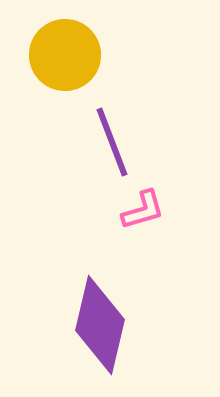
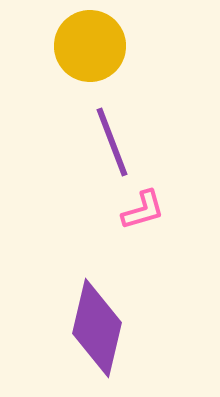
yellow circle: moved 25 px right, 9 px up
purple diamond: moved 3 px left, 3 px down
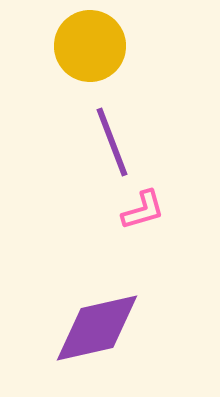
purple diamond: rotated 64 degrees clockwise
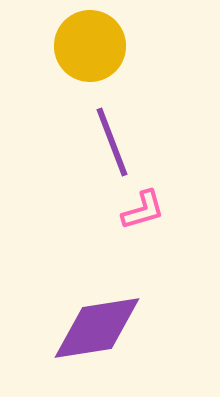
purple diamond: rotated 4 degrees clockwise
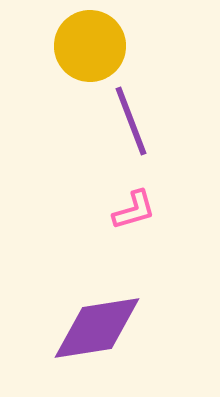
purple line: moved 19 px right, 21 px up
pink L-shape: moved 9 px left
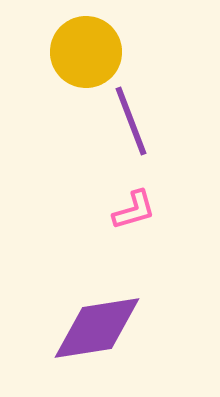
yellow circle: moved 4 px left, 6 px down
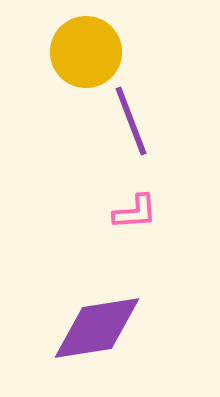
pink L-shape: moved 1 px right, 2 px down; rotated 12 degrees clockwise
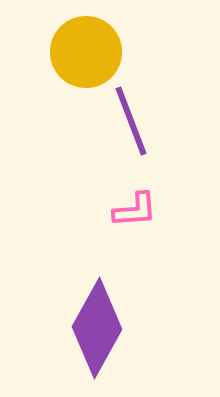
pink L-shape: moved 2 px up
purple diamond: rotated 52 degrees counterclockwise
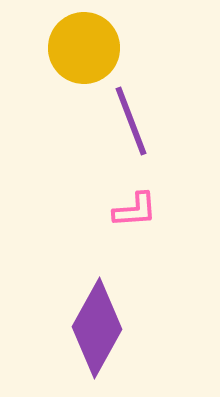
yellow circle: moved 2 px left, 4 px up
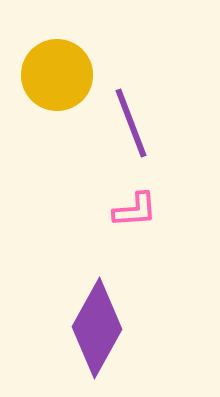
yellow circle: moved 27 px left, 27 px down
purple line: moved 2 px down
